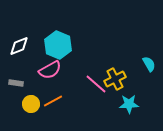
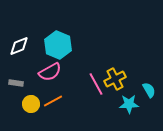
cyan semicircle: moved 26 px down
pink semicircle: moved 2 px down
pink line: rotated 20 degrees clockwise
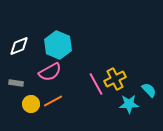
cyan semicircle: rotated 14 degrees counterclockwise
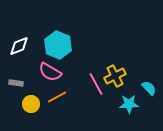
pink semicircle: rotated 60 degrees clockwise
yellow cross: moved 3 px up
cyan semicircle: moved 2 px up
orange line: moved 4 px right, 4 px up
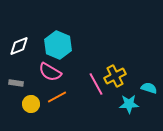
cyan semicircle: rotated 28 degrees counterclockwise
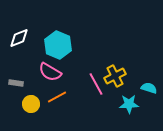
white diamond: moved 8 px up
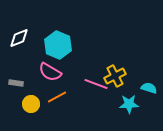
pink line: rotated 40 degrees counterclockwise
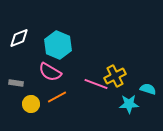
cyan semicircle: moved 1 px left, 1 px down
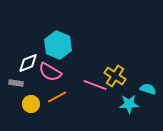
white diamond: moved 9 px right, 25 px down
yellow cross: rotated 30 degrees counterclockwise
pink line: moved 1 px left, 1 px down
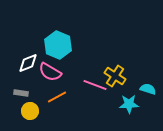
gray rectangle: moved 5 px right, 10 px down
yellow circle: moved 1 px left, 7 px down
